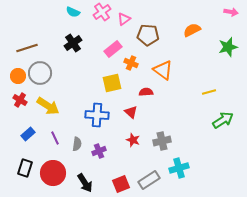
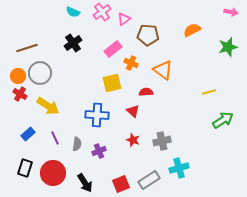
red cross: moved 6 px up
red triangle: moved 2 px right, 1 px up
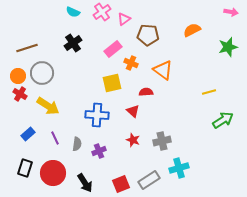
gray circle: moved 2 px right
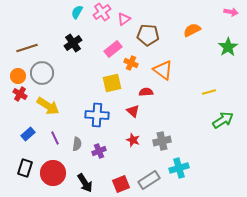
cyan semicircle: moved 4 px right; rotated 96 degrees clockwise
green star: rotated 18 degrees counterclockwise
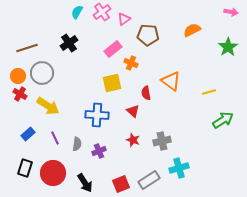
black cross: moved 4 px left
orange triangle: moved 8 px right, 11 px down
red semicircle: moved 1 px down; rotated 96 degrees counterclockwise
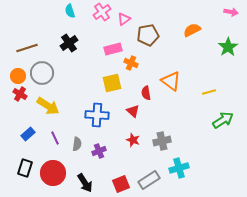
cyan semicircle: moved 7 px left, 1 px up; rotated 48 degrees counterclockwise
brown pentagon: rotated 15 degrees counterclockwise
pink rectangle: rotated 24 degrees clockwise
